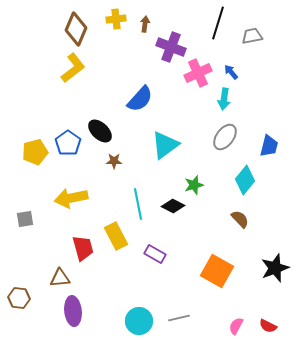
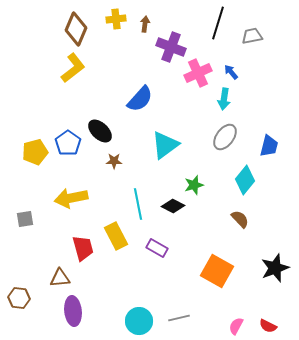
purple rectangle: moved 2 px right, 6 px up
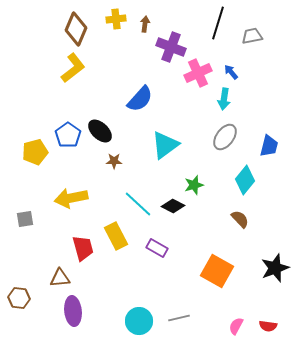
blue pentagon: moved 8 px up
cyan line: rotated 36 degrees counterclockwise
red semicircle: rotated 18 degrees counterclockwise
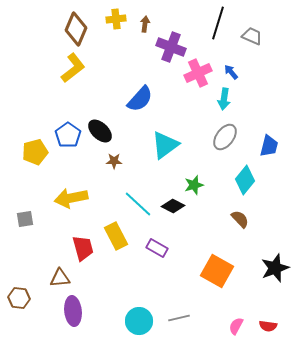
gray trapezoid: rotated 35 degrees clockwise
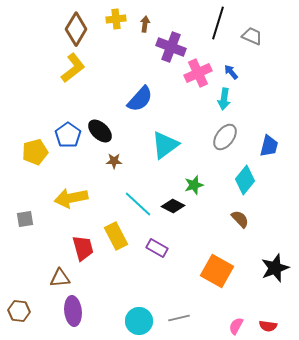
brown diamond: rotated 8 degrees clockwise
brown hexagon: moved 13 px down
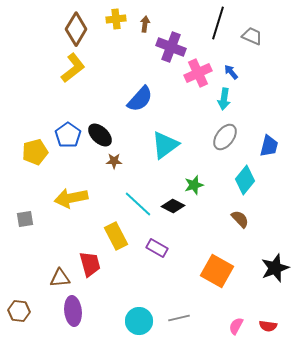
black ellipse: moved 4 px down
red trapezoid: moved 7 px right, 16 px down
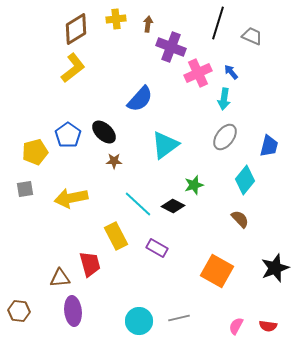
brown arrow: moved 3 px right
brown diamond: rotated 28 degrees clockwise
black ellipse: moved 4 px right, 3 px up
gray square: moved 30 px up
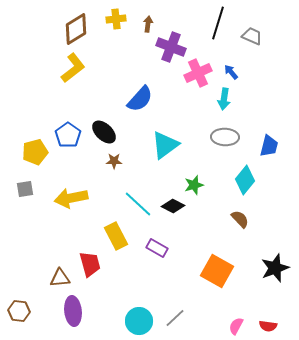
gray ellipse: rotated 56 degrees clockwise
gray line: moved 4 px left; rotated 30 degrees counterclockwise
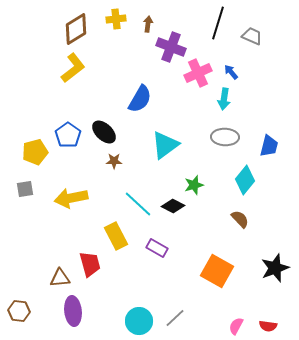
blue semicircle: rotated 12 degrees counterclockwise
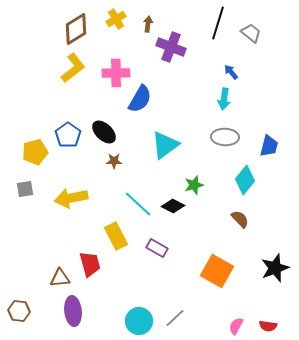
yellow cross: rotated 24 degrees counterclockwise
gray trapezoid: moved 1 px left, 3 px up; rotated 15 degrees clockwise
pink cross: moved 82 px left; rotated 24 degrees clockwise
